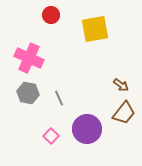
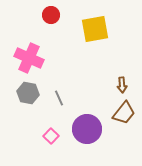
brown arrow: moved 1 px right; rotated 49 degrees clockwise
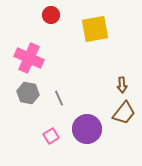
pink square: rotated 14 degrees clockwise
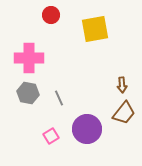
pink cross: rotated 24 degrees counterclockwise
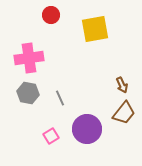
pink cross: rotated 8 degrees counterclockwise
brown arrow: rotated 21 degrees counterclockwise
gray line: moved 1 px right
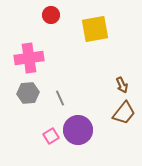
gray hexagon: rotated 15 degrees counterclockwise
purple circle: moved 9 px left, 1 px down
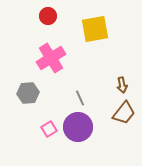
red circle: moved 3 px left, 1 px down
pink cross: moved 22 px right; rotated 24 degrees counterclockwise
brown arrow: rotated 14 degrees clockwise
gray line: moved 20 px right
purple circle: moved 3 px up
pink square: moved 2 px left, 7 px up
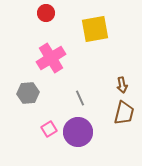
red circle: moved 2 px left, 3 px up
brown trapezoid: rotated 25 degrees counterclockwise
purple circle: moved 5 px down
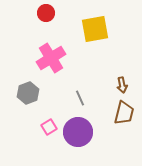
gray hexagon: rotated 15 degrees counterclockwise
pink square: moved 2 px up
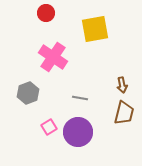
pink cross: moved 2 px right, 1 px up; rotated 24 degrees counterclockwise
gray line: rotated 56 degrees counterclockwise
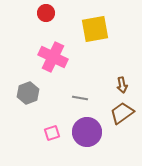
pink cross: rotated 8 degrees counterclockwise
brown trapezoid: moved 2 px left; rotated 140 degrees counterclockwise
pink square: moved 3 px right, 6 px down; rotated 14 degrees clockwise
purple circle: moved 9 px right
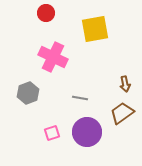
brown arrow: moved 3 px right, 1 px up
